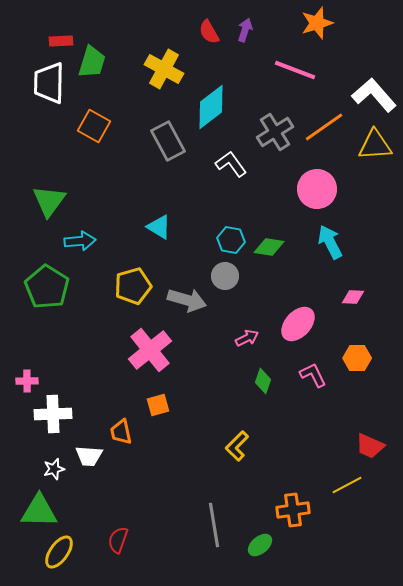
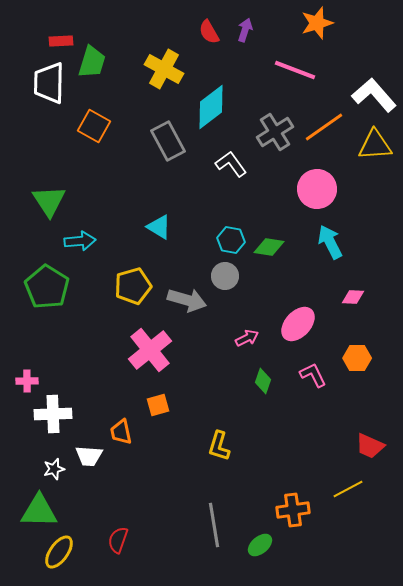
green triangle at (49, 201): rotated 9 degrees counterclockwise
yellow L-shape at (237, 446): moved 18 px left; rotated 28 degrees counterclockwise
yellow line at (347, 485): moved 1 px right, 4 px down
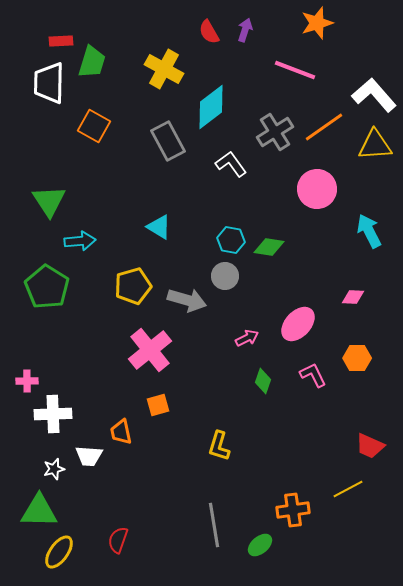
cyan arrow at (330, 242): moved 39 px right, 11 px up
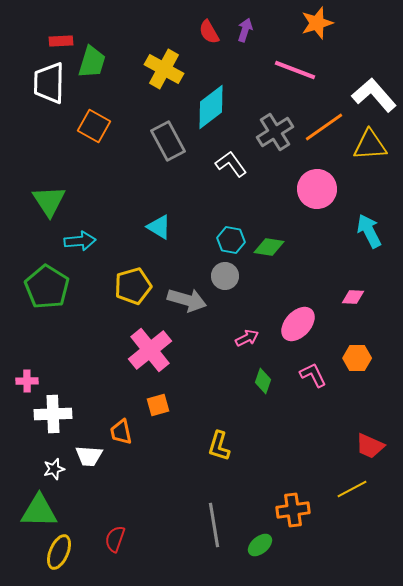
yellow triangle at (375, 145): moved 5 px left
yellow line at (348, 489): moved 4 px right
red semicircle at (118, 540): moved 3 px left, 1 px up
yellow ellipse at (59, 552): rotated 12 degrees counterclockwise
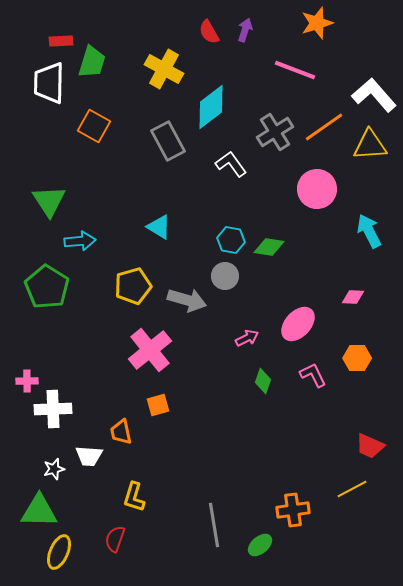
white cross at (53, 414): moved 5 px up
yellow L-shape at (219, 446): moved 85 px left, 51 px down
